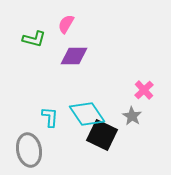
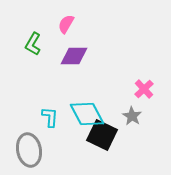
green L-shape: moved 1 px left, 5 px down; rotated 105 degrees clockwise
pink cross: moved 1 px up
cyan diamond: rotated 6 degrees clockwise
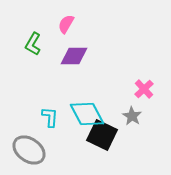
gray ellipse: rotated 44 degrees counterclockwise
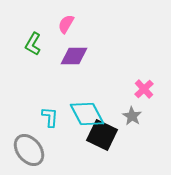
gray ellipse: rotated 16 degrees clockwise
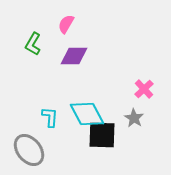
gray star: moved 2 px right, 2 px down
black square: rotated 24 degrees counterclockwise
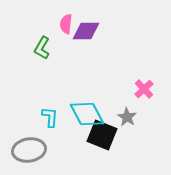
pink semicircle: rotated 24 degrees counterclockwise
green L-shape: moved 9 px right, 4 px down
purple diamond: moved 12 px right, 25 px up
gray star: moved 7 px left, 1 px up
black square: rotated 20 degrees clockwise
gray ellipse: rotated 60 degrees counterclockwise
